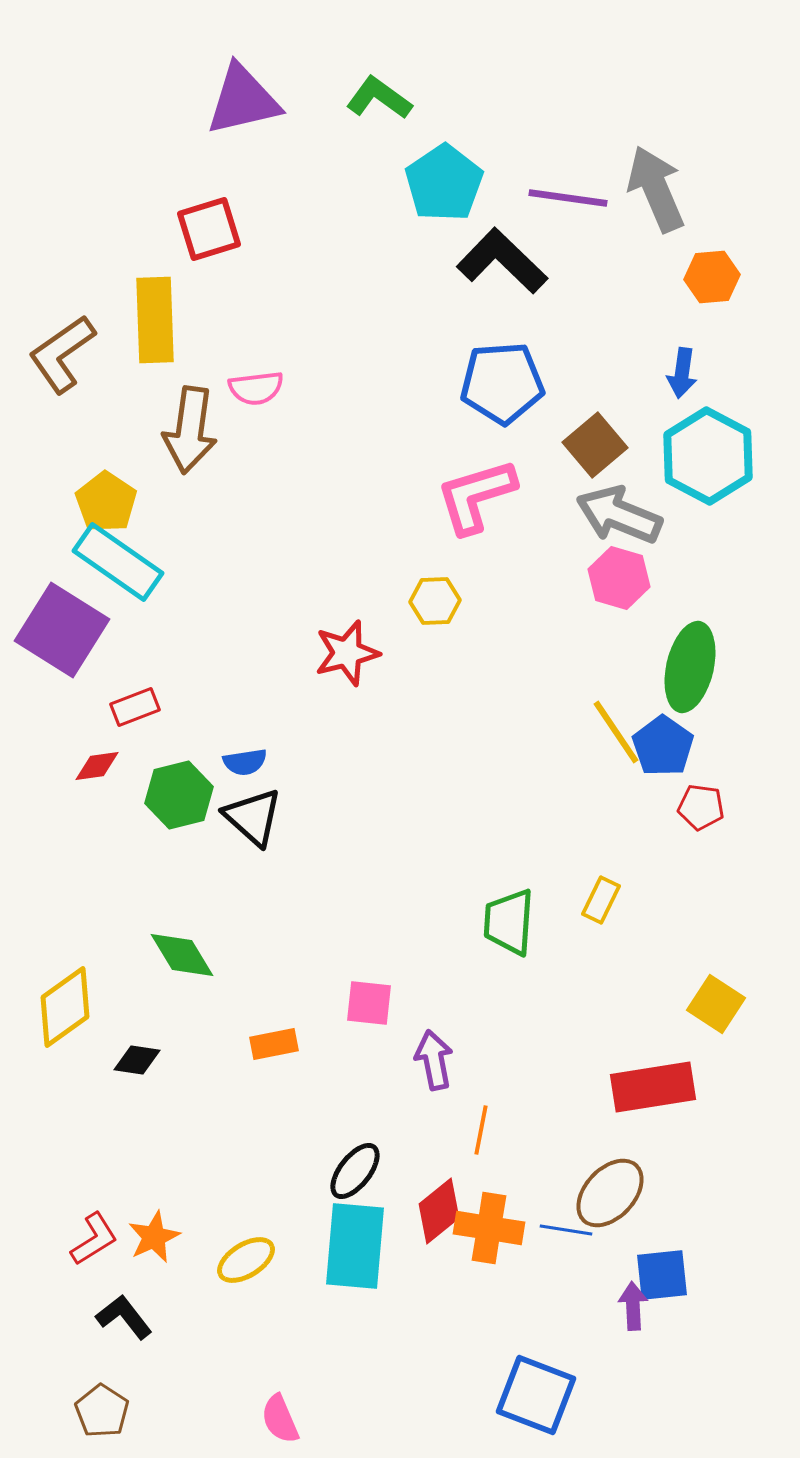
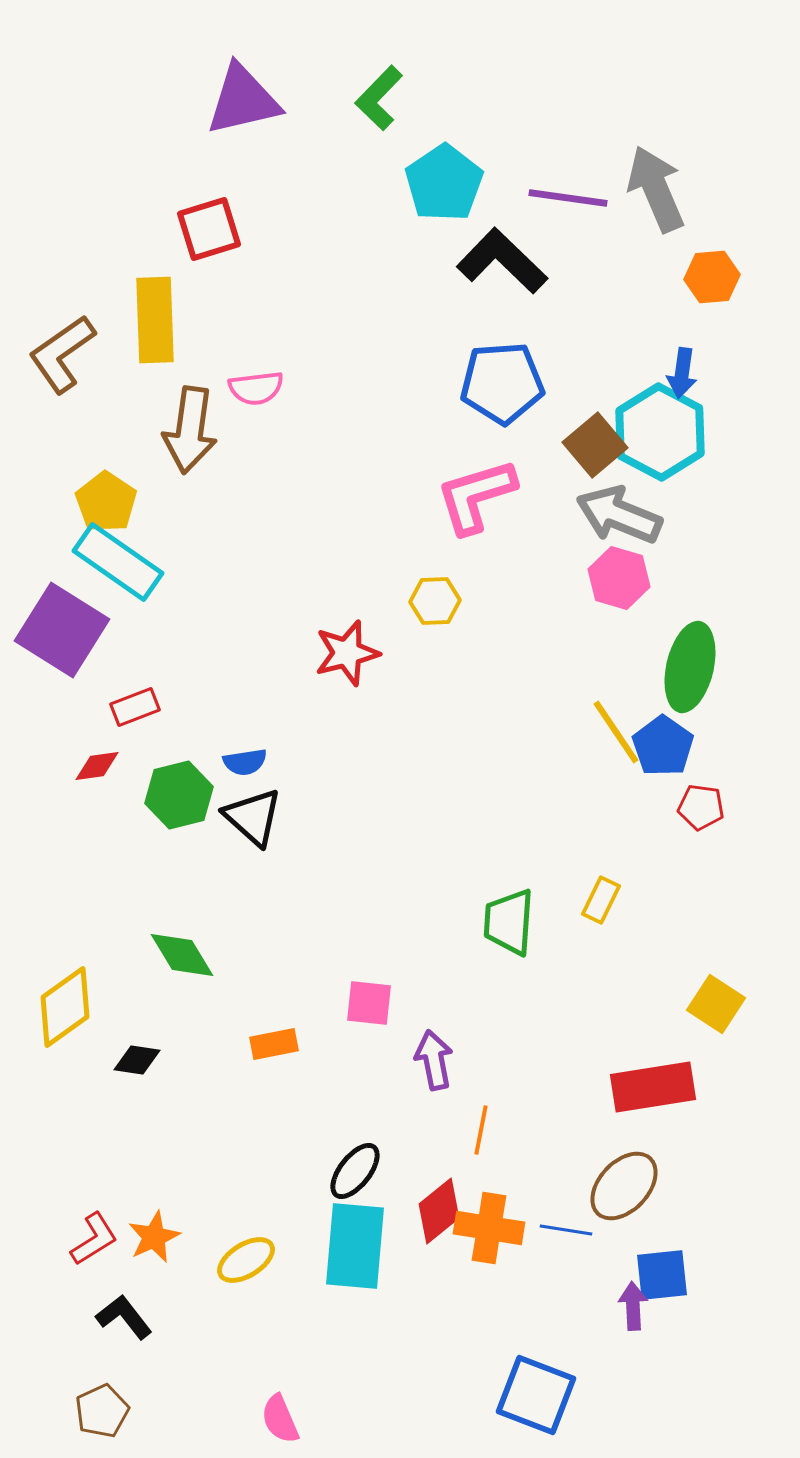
green L-shape at (379, 98): rotated 82 degrees counterclockwise
cyan hexagon at (708, 456): moved 48 px left, 24 px up
brown ellipse at (610, 1193): moved 14 px right, 7 px up
brown pentagon at (102, 1411): rotated 14 degrees clockwise
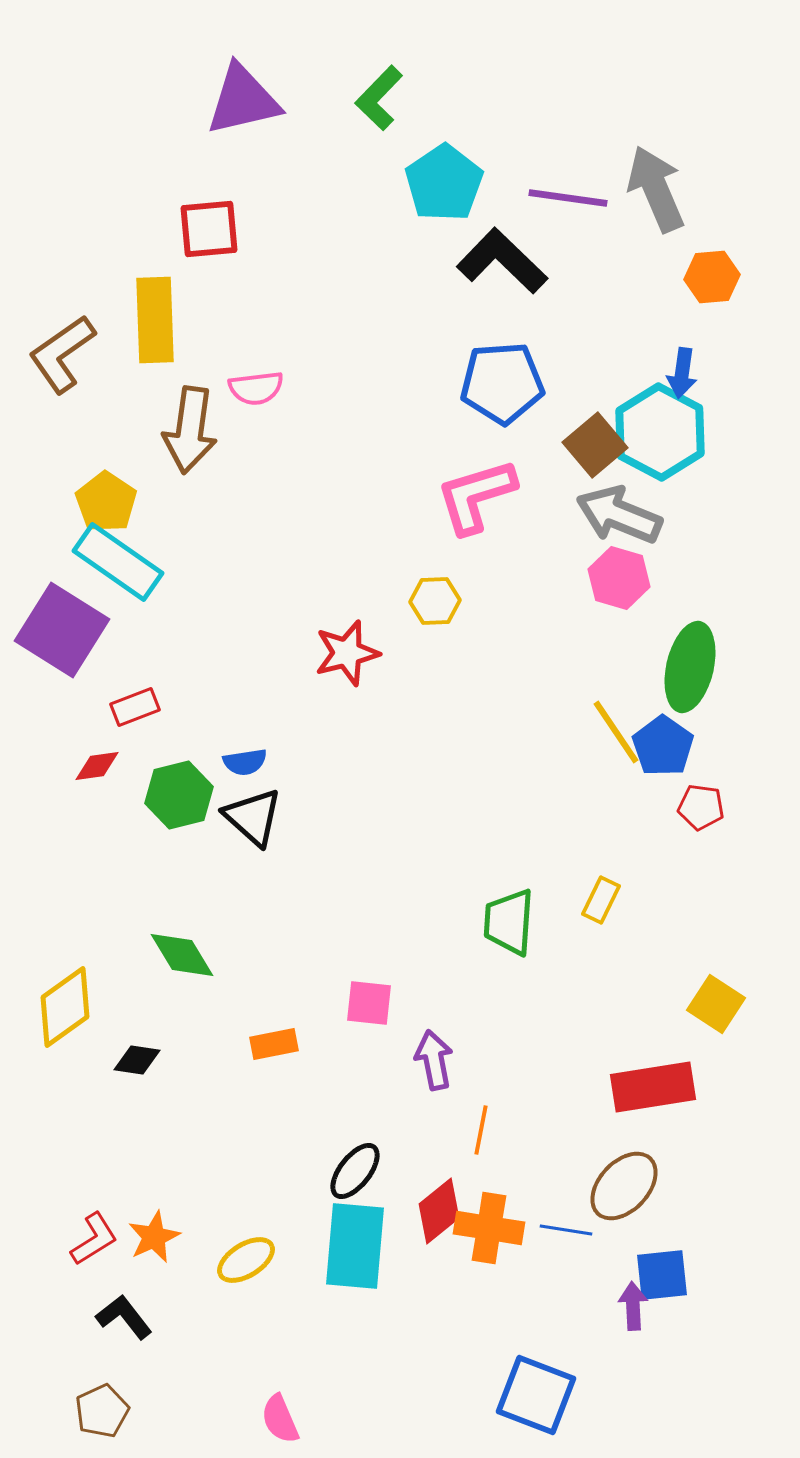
red square at (209, 229): rotated 12 degrees clockwise
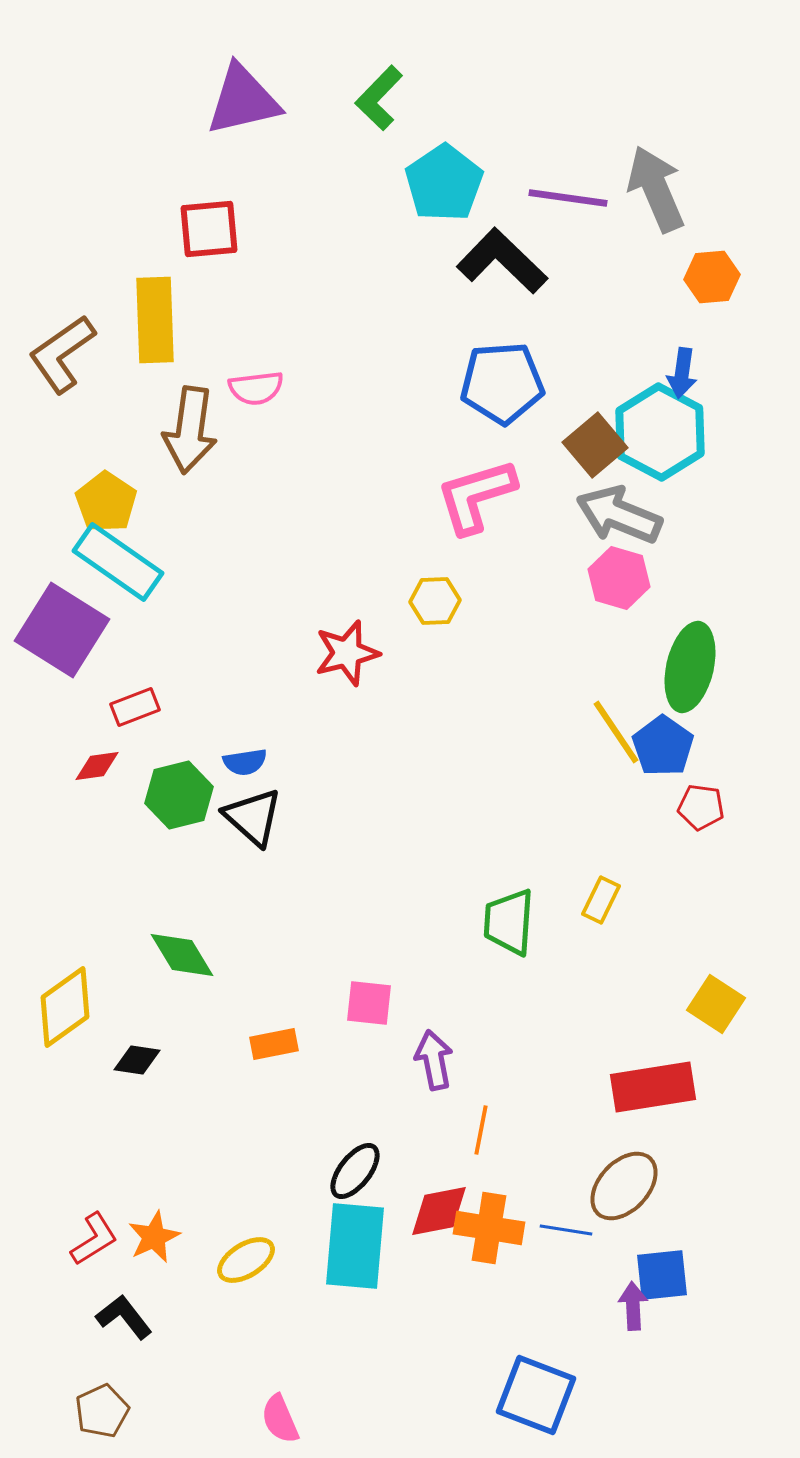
red diamond at (439, 1211): rotated 28 degrees clockwise
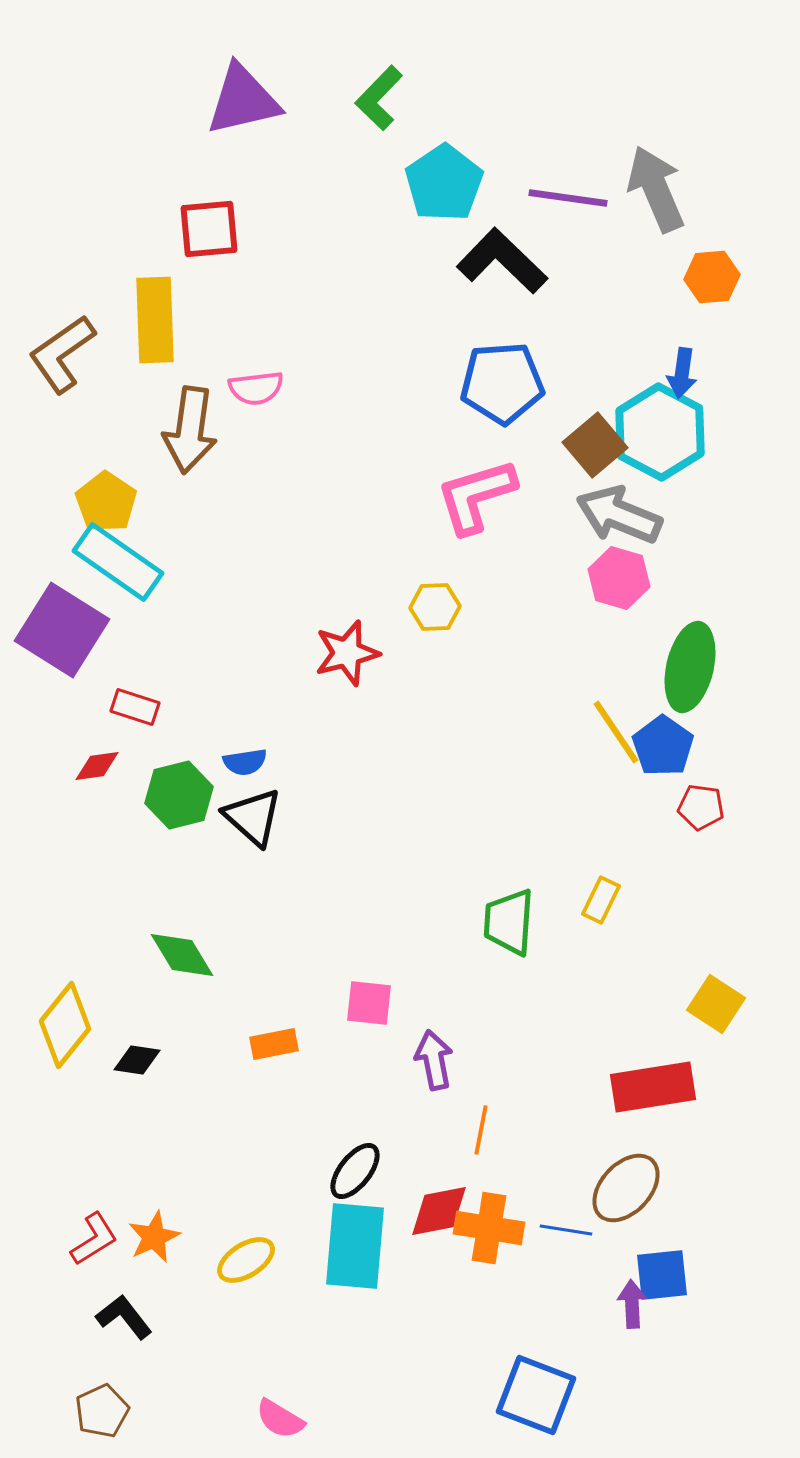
yellow hexagon at (435, 601): moved 6 px down
red rectangle at (135, 707): rotated 39 degrees clockwise
yellow diamond at (65, 1007): moved 18 px down; rotated 16 degrees counterclockwise
brown ellipse at (624, 1186): moved 2 px right, 2 px down
purple arrow at (633, 1306): moved 1 px left, 2 px up
pink semicircle at (280, 1419): rotated 36 degrees counterclockwise
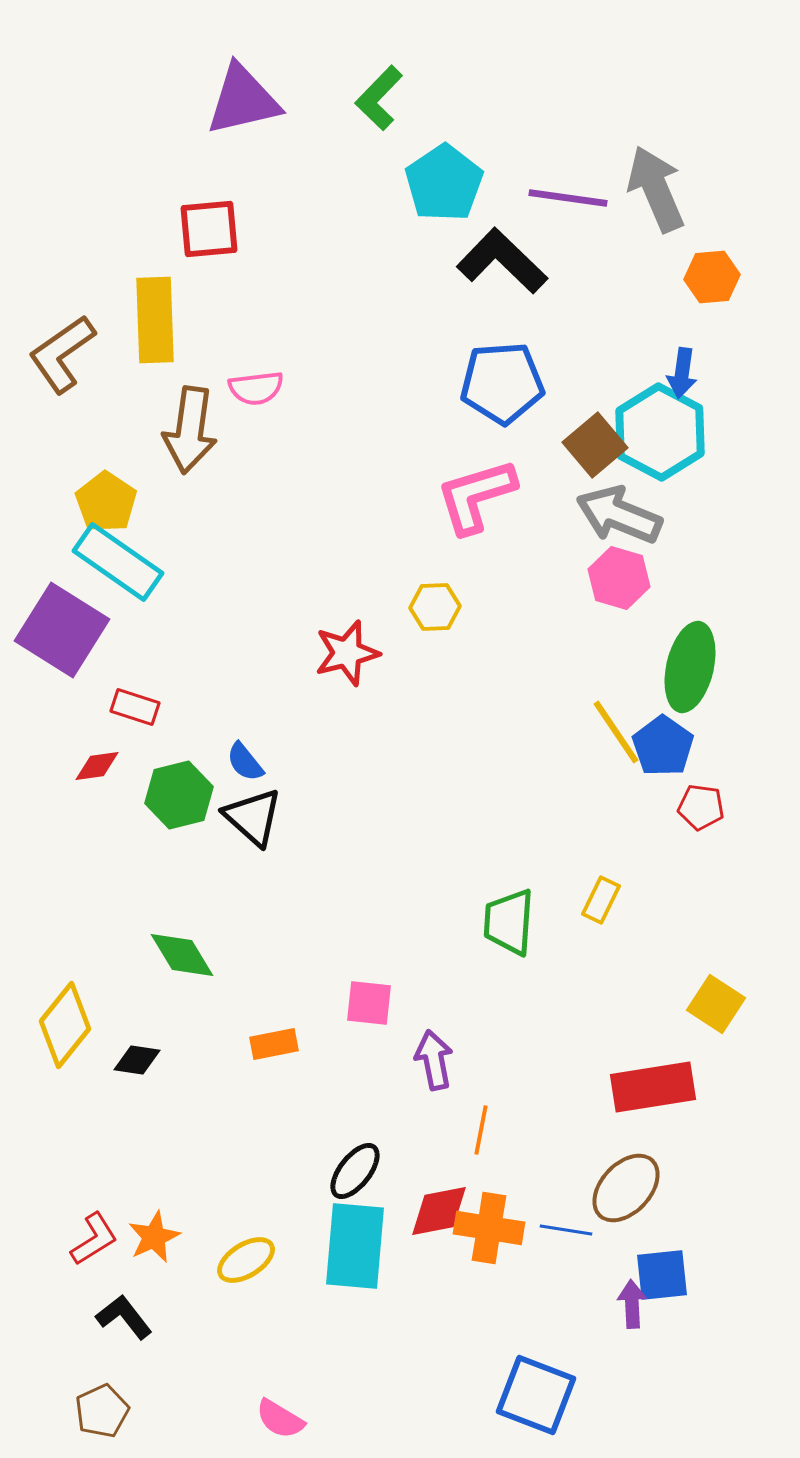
blue semicircle at (245, 762): rotated 60 degrees clockwise
